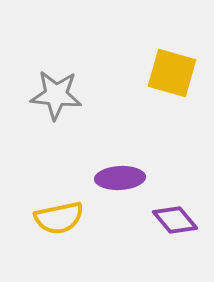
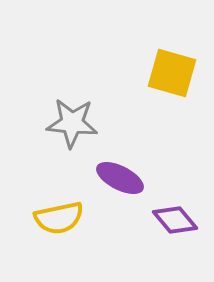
gray star: moved 16 px right, 28 px down
purple ellipse: rotated 30 degrees clockwise
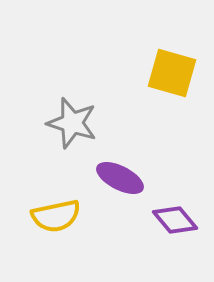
gray star: rotated 12 degrees clockwise
yellow semicircle: moved 3 px left, 2 px up
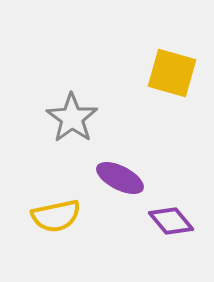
gray star: moved 5 px up; rotated 18 degrees clockwise
purple diamond: moved 4 px left, 1 px down
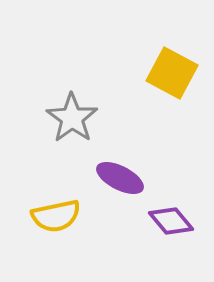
yellow square: rotated 12 degrees clockwise
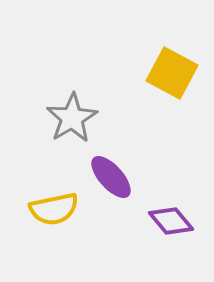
gray star: rotated 6 degrees clockwise
purple ellipse: moved 9 px left, 1 px up; rotated 21 degrees clockwise
yellow semicircle: moved 2 px left, 7 px up
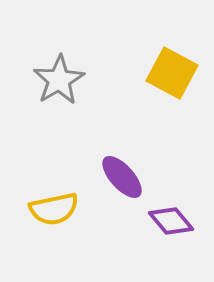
gray star: moved 13 px left, 38 px up
purple ellipse: moved 11 px right
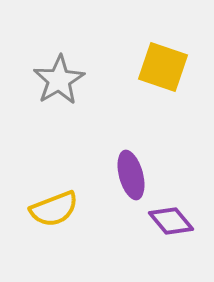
yellow square: moved 9 px left, 6 px up; rotated 9 degrees counterclockwise
purple ellipse: moved 9 px right, 2 px up; rotated 27 degrees clockwise
yellow semicircle: rotated 9 degrees counterclockwise
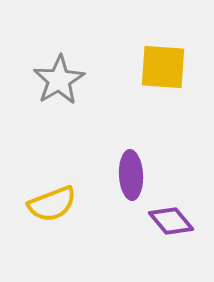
yellow square: rotated 15 degrees counterclockwise
purple ellipse: rotated 12 degrees clockwise
yellow semicircle: moved 2 px left, 5 px up
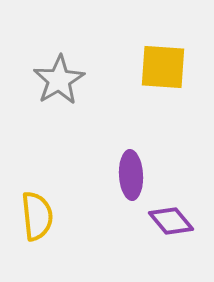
yellow semicircle: moved 15 px left, 12 px down; rotated 75 degrees counterclockwise
